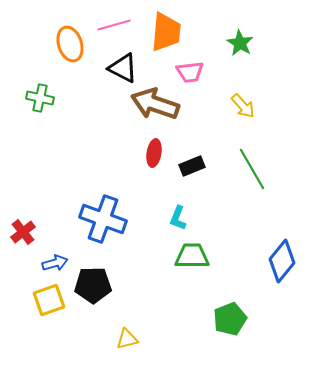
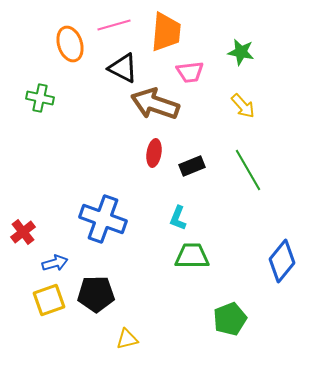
green star: moved 1 px right, 9 px down; rotated 20 degrees counterclockwise
green line: moved 4 px left, 1 px down
black pentagon: moved 3 px right, 9 px down
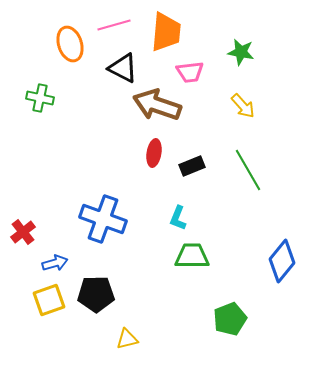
brown arrow: moved 2 px right, 1 px down
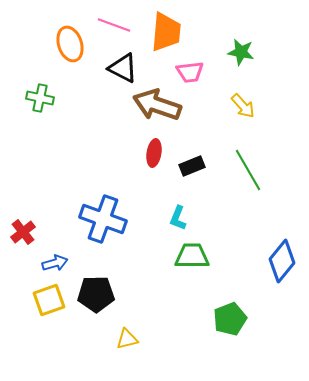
pink line: rotated 36 degrees clockwise
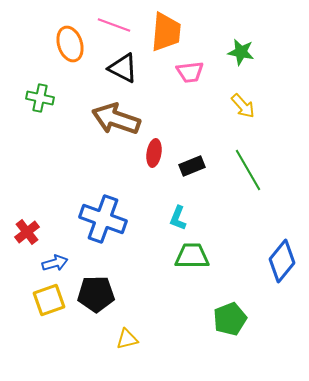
brown arrow: moved 41 px left, 14 px down
red cross: moved 4 px right
